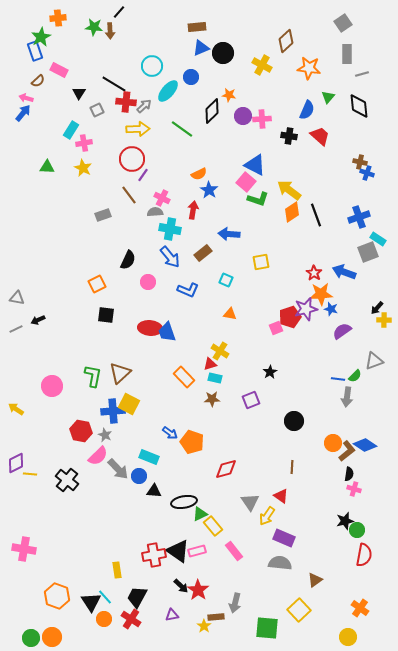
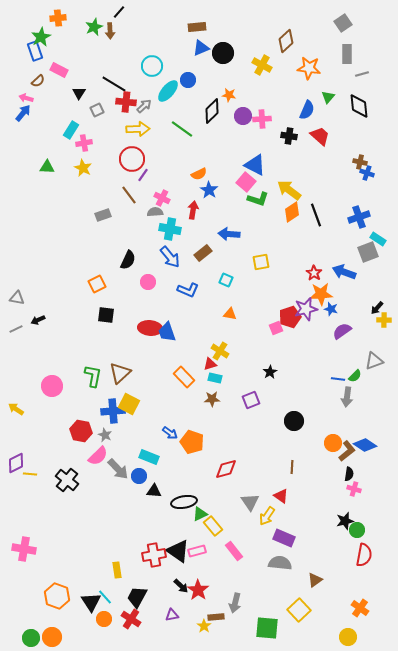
green star at (94, 27): rotated 30 degrees counterclockwise
blue circle at (191, 77): moved 3 px left, 3 px down
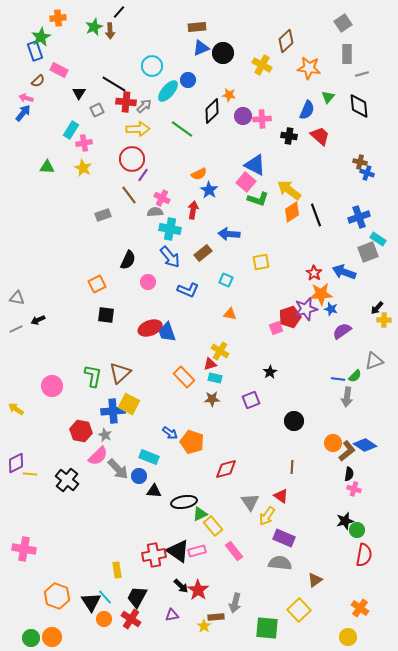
red ellipse at (150, 328): rotated 25 degrees counterclockwise
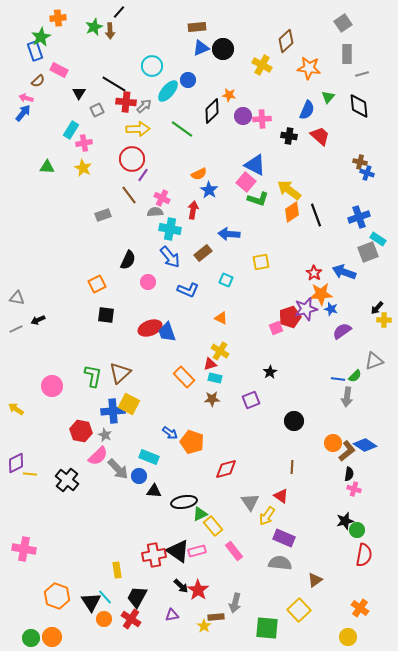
black circle at (223, 53): moved 4 px up
orange triangle at (230, 314): moved 9 px left, 4 px down; rotated 16 degrees clockwise
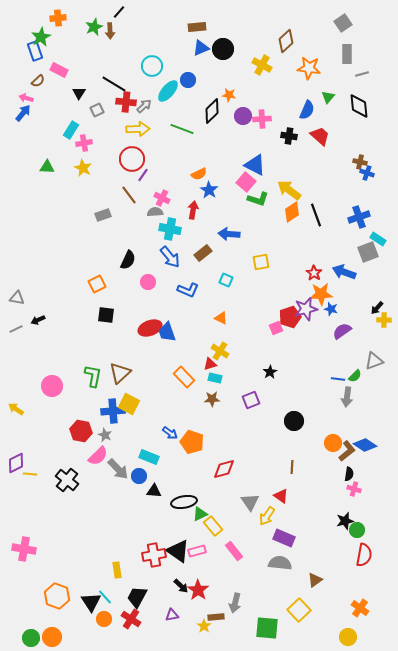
green line at (182, 129): rotated 15 degrees counterclockwise
red diamond at (226, 469): moved 2 px left
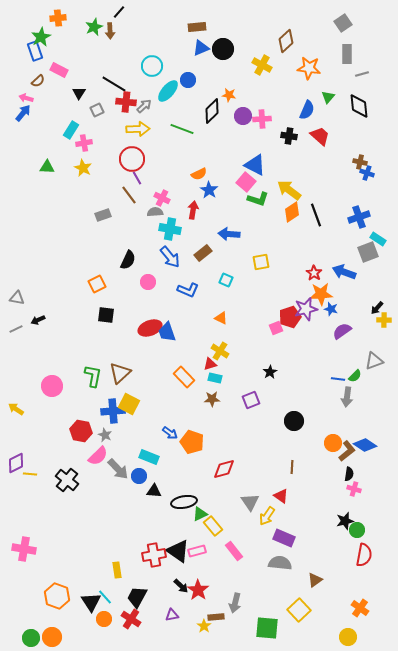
purple line at (143, 175): moved 6 px left, 3 px down; rotated 64 degrees counterclockwise
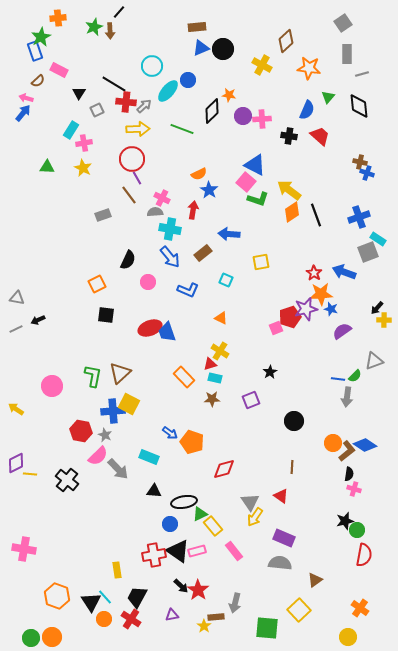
blue circle at (139, 476): moved 31 px right, 48 px down
yellow arrow at (267, 516): moved 12 px left, 1 px down
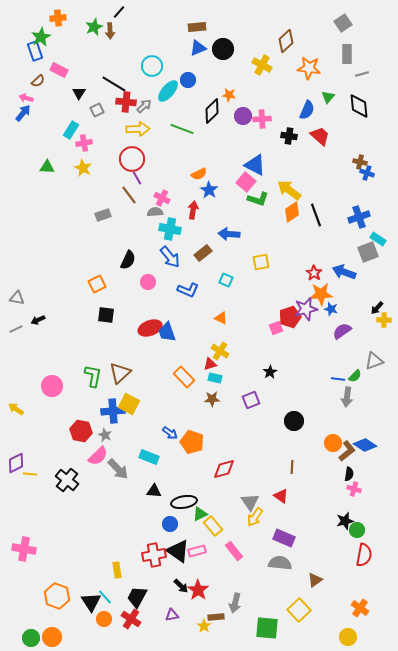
blue triangle at (201, 48): moved 3 px left
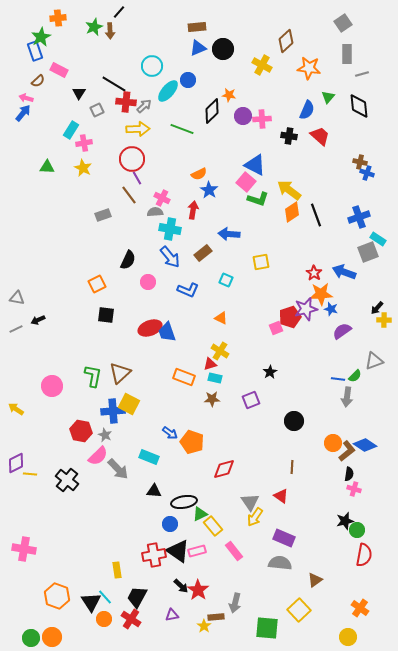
orange rectangle at (184, 377): rotated 25 degrees counterclockwise
